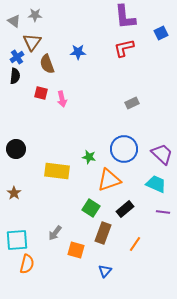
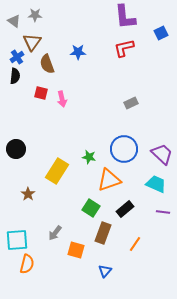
gray rectangle: moved 1 px left
yellow rectangle: rotated 65 degrees counterclockwise
brown star: moved 14 px right, 1 px down
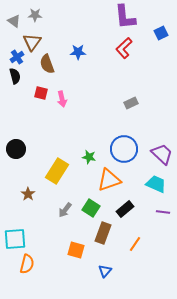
red L-shape: rotated 30 degrees counterclockwise
black semicircle: rotated 21 degrees counterclockwise
gray arrow: moved 10 px right, 23 px up
cyan square: moved 2 px left, 1 px up
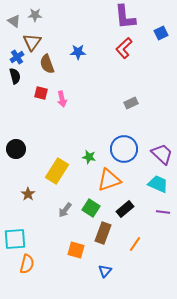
cyan trapezoid: moved 2 px right
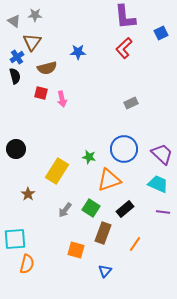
brown semicircle: moved 4 px down; rotated 84 degrees counterclockwise
